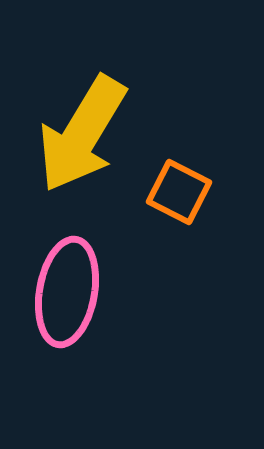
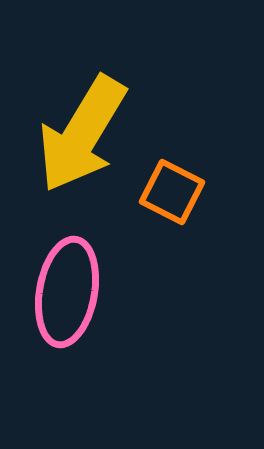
orange square: moved 7 px left
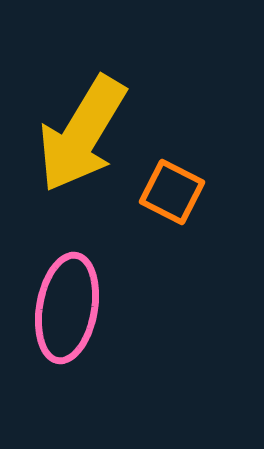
pink ellipse: moved 16 px down
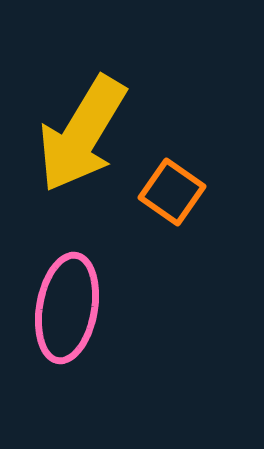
orange square: rotated 8 degrees clockwise
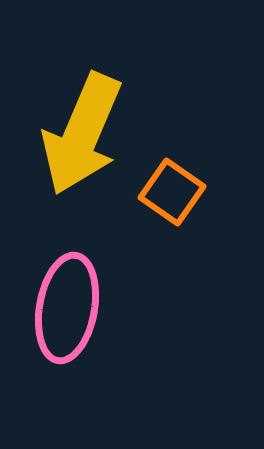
yellow arrow: rotated 8 degrees counterclockwise
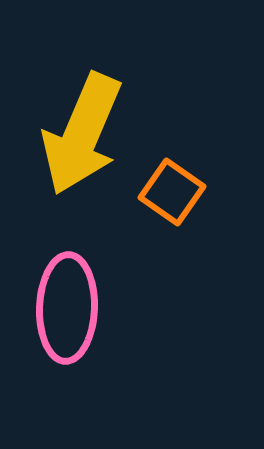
pink ellipse: rotated 8 degrees counterclockwise
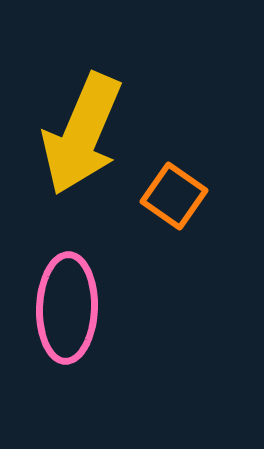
orange square: moved 2 px right, 4 px down
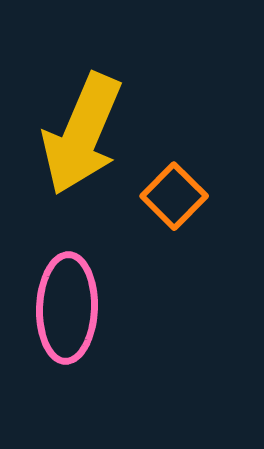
orange square: rotated 10 degrees clockwise
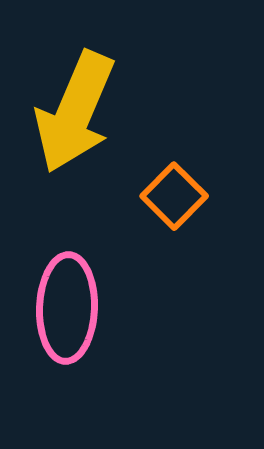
yellow arrow: moved 7 px left, 22 px up
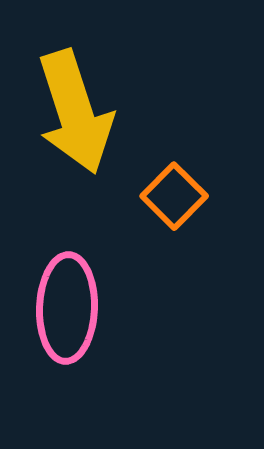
yellow arrow: rotated 41 degrees counterclockwise
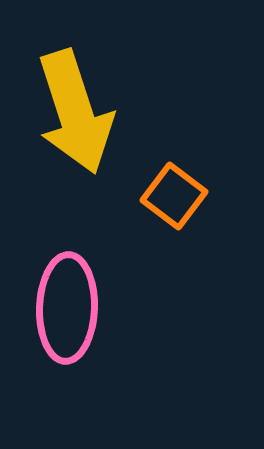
orange square: rotated 8 degrees counterclockwise
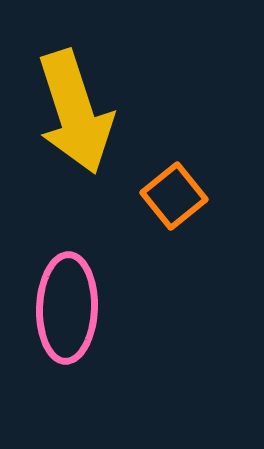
orange square: rotated 14 degrees clockwise
